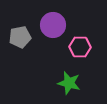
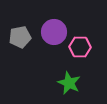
purple circle: moved 1 px right, 7 px down
green star: rotated 10 degrees clockwise
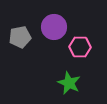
purple circle: moved 5 px up
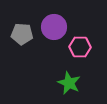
gray pentagon: moved 2 px right, 3 px up; rotated 15 degrees clockwise
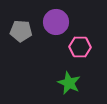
purple circle: moved 2 px right, 5 px up
gray pentagon: moved 1 px left, 3 px up
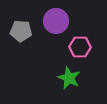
purple circle: moved 1 px up
green star: moved 5 px up
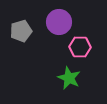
purple circle: moved 3 px right, 1 px down
gray pentagon: rotated 20 degrees counterclockwise
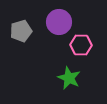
pink hexagon: moved 1 px right, 2 px up
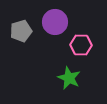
purple circle: moved 4 px left
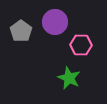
gray pentagon: rotated 20 degrees counterclockwise
